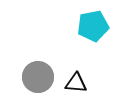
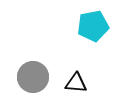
gray circle: moved 5 px left
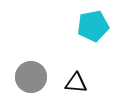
gray circle: moved 2 px left
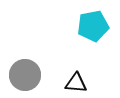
gray circle: moved 6 px left, 2 px up
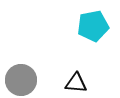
gray circle: moved 4 px left, 5 px down
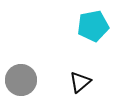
black triangle: moved 4 px right, 1 px up; rotated 45 degrees counterclockwise
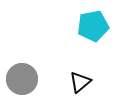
gray circle: moved 1 px right, 1 px up
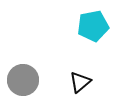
gray circle: moved 1 px right, 1 px down
